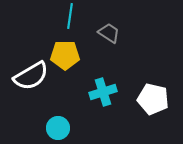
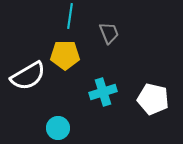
gray trapezoid: rotated 35 degrees clockwise
white semicircle: moved 3 px left
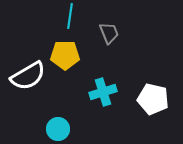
cyan circle: moved 1 px down
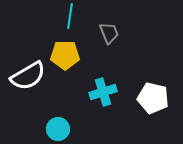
white pentagon: moved 1 px up
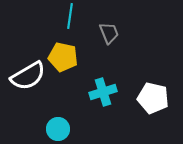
yellow pentagon: moved 2 px left, 2 px down; rotated 12 degrees clockwise
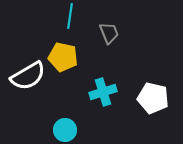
cyan circle: moved 7 px right, 1 px down
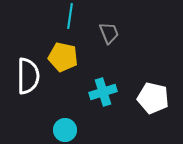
white semicircle: rotated 60 degrees counterclockwise
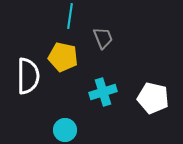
gray trapezoid: moved 6 px left, 5 px down
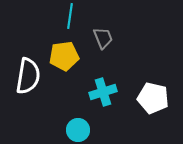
yellow pentagon: moved 1 px right, 1 px up; rotated 20 degrees counterclockwise
white semicircle: rotated 9 degrees clockwise
cyan circle: moved 13 px right
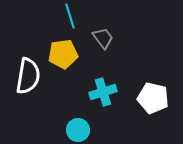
cyan line: rotated 25 degrees counterclockwise
gray trapezoid: rotated 15 degrees counterclockwise
yellow pentagon: moved 1 px left, 2 px up
